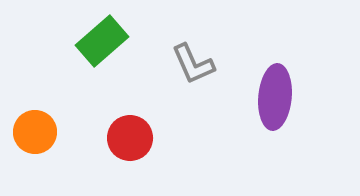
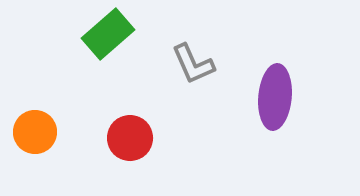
green rectangle: moved 6 px right, 7 px up
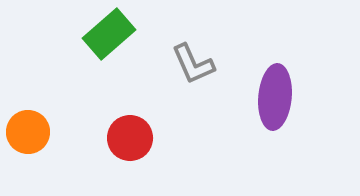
green rectangle: moved 1 px right
orange circle: moved 7 px left
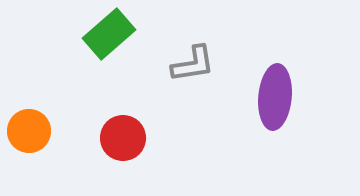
gray L-shape: rotated 75 degrees counterclockwise
orange circle: moved 1 px right, 1 px up
red circle: moved 7 px left
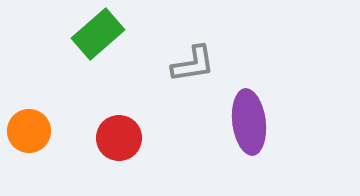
green rectangle: moved 11 px left
purple ellipse: moved 26 px left, 25 px down; rotated 12 degrees counterclockwise
red circle: moved 4 px left
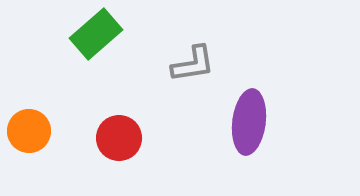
green rectangle: moved 2 px left
purple ellipse: rotated 14 degrees clockwise
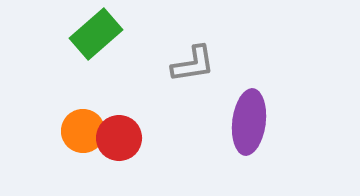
orange circle: moved 54 px right
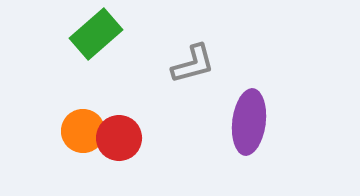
gray L-shape: rotated 6 degrees counterclockwise
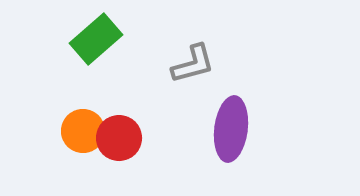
green rectangle: moved 5 px down
purple ellipse: moved 18 px left, 7 px down
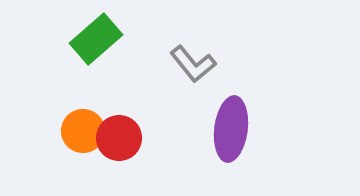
gray L-shape: rotated 66 degrees clockwise
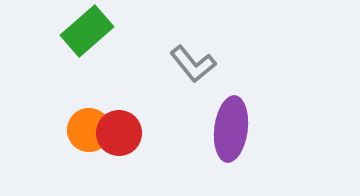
green rectangle: moved 9 px left, 8 px up
orange circle: moved 6 px right, 1 px up
red circle: moved 5 px up
